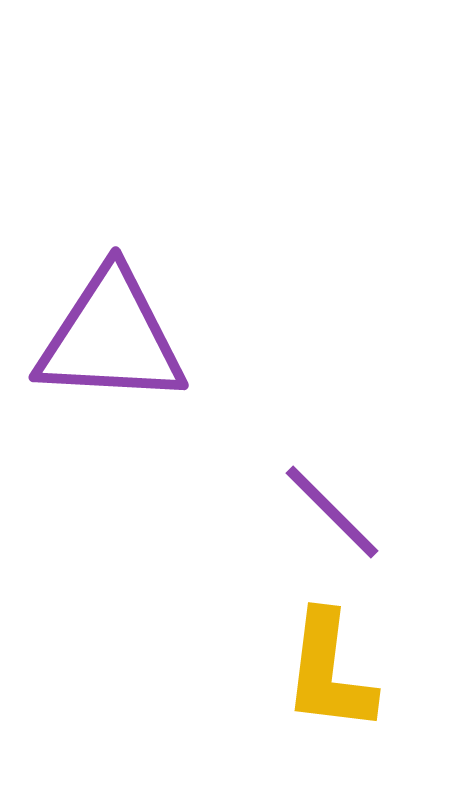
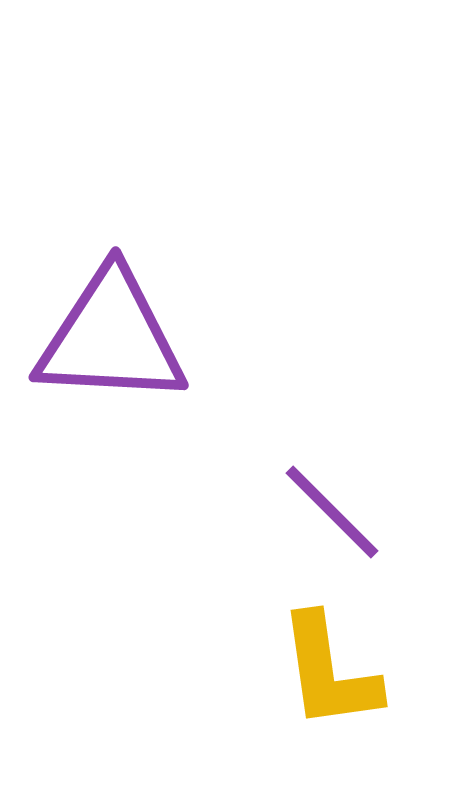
yellow L-shape: rotated 15 degrees counterclockwise
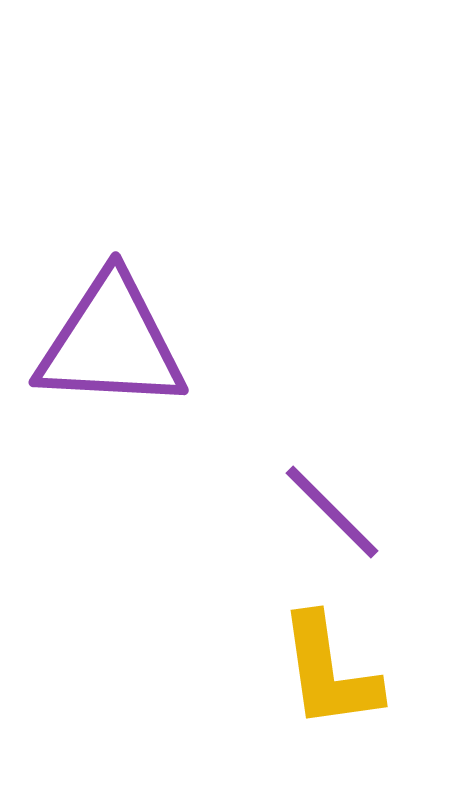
purple triangle: moved 5 px down
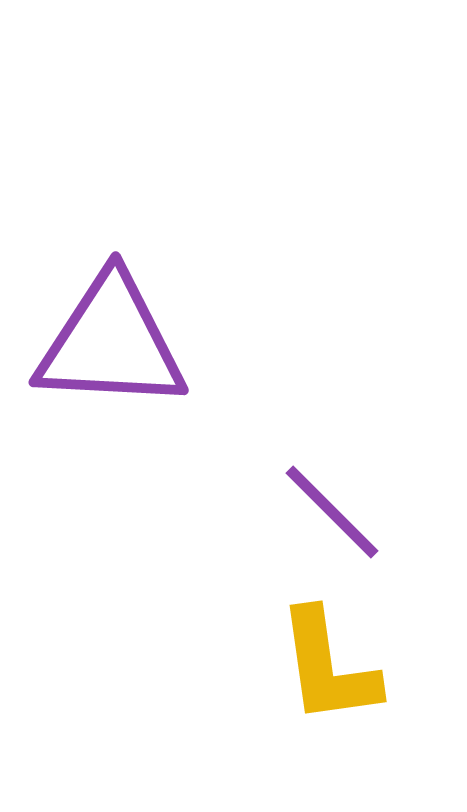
yellow L-shape: moved 1 px left, 5 px up
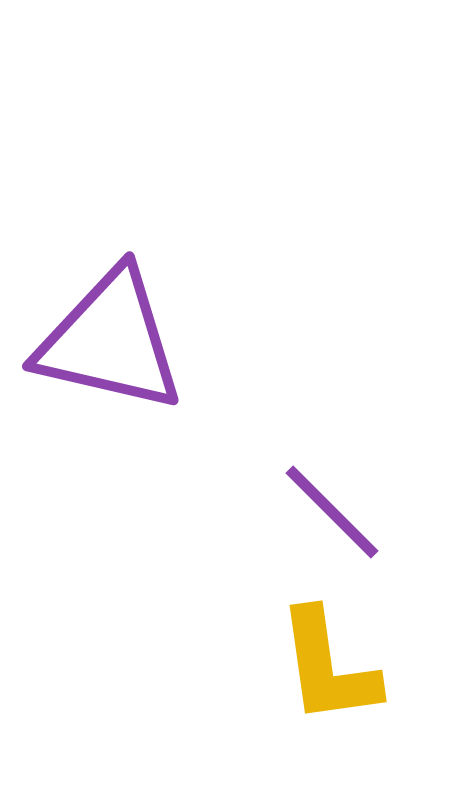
purple triangle: moved 1 px left, 2 px up; rotated 10 degrees clockwise
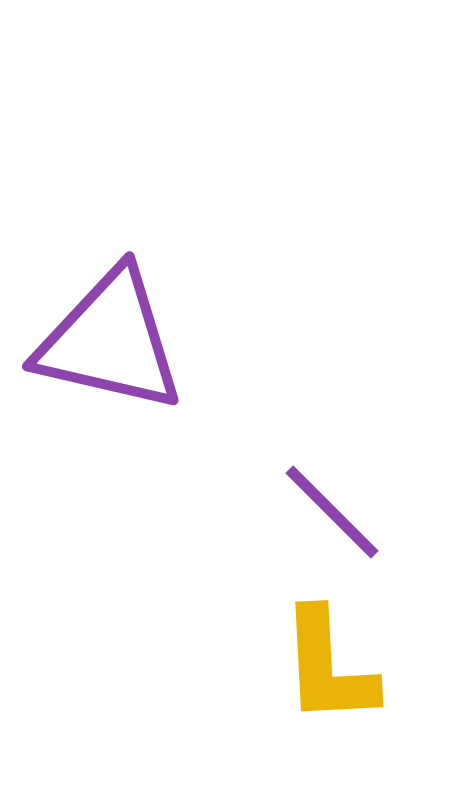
yellow L-shape: rotated 5 degrees clockwise
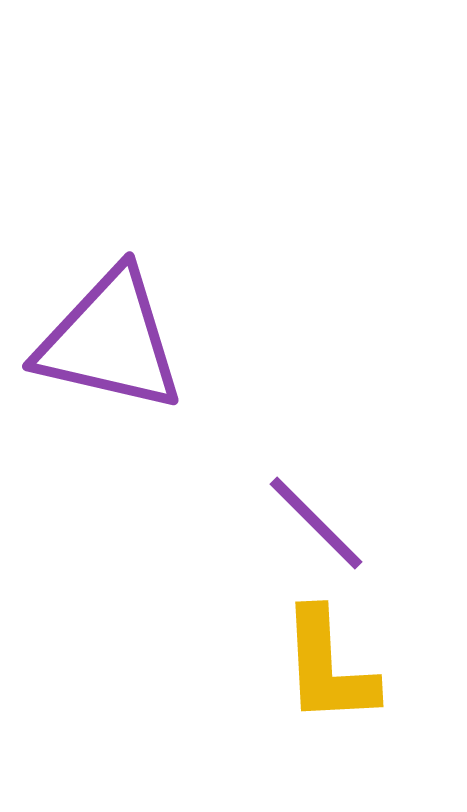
purple line: moved 16 px left, 11 px down
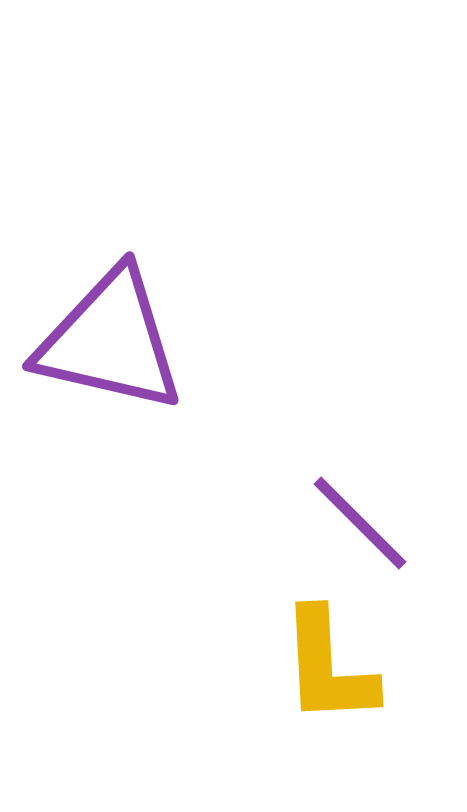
purple line: moved 44 px right
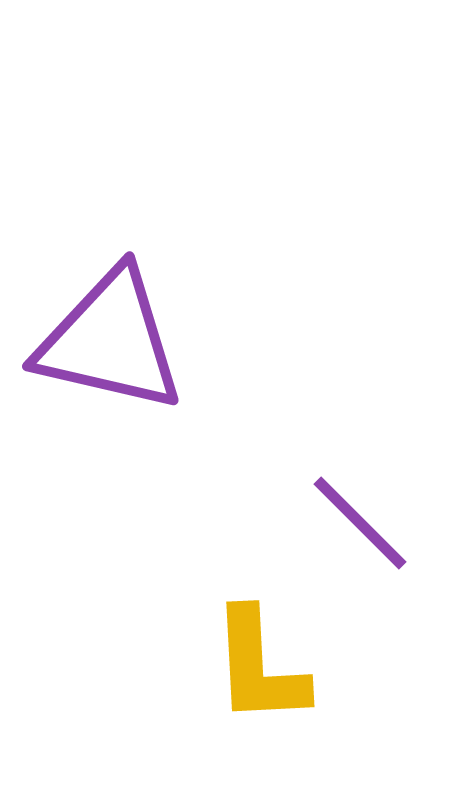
yellow L-shape: moved 69 px left
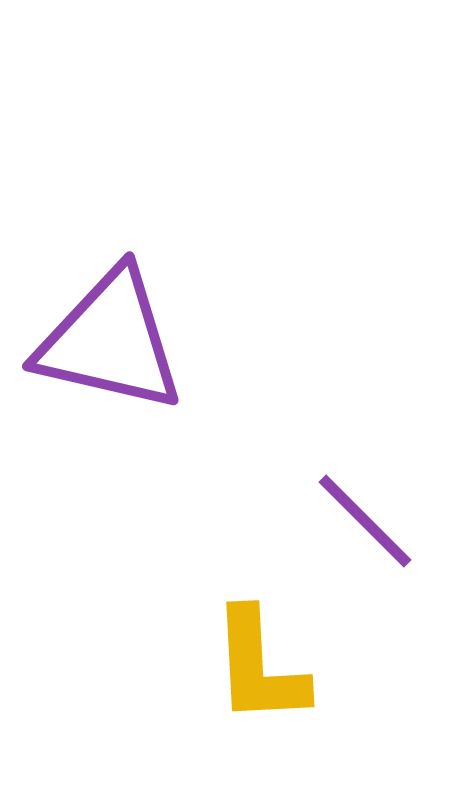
purple line: moved 5 px right, 2 px up
